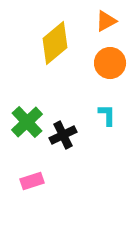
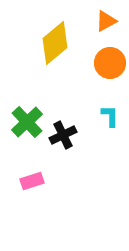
cyan L-shape: moved 3 px right, 1 px down
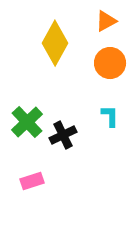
yellow diamond: rotated 21 degrees counterclockwise
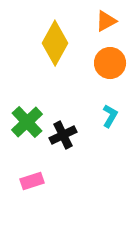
cyan L-shape: rotated 30 degrees clockwise
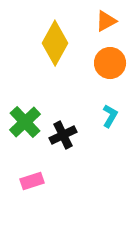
green cross: moved 2 px left
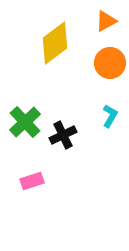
yellow diamond: rotated 24 degrees clockwise
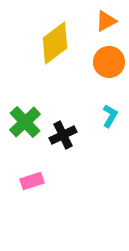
orange circle: moved 1 px left, 1 px up
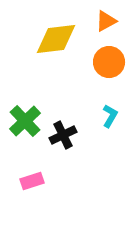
yellow diamond: moved 1 px right, 4 px up; rotated 30 degrees clockwise
green cross: moved 1 px up
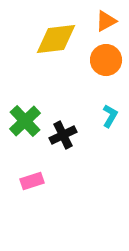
orange circle: moved 3 px left, 2 px up
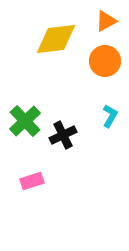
orange circle: moved 1 px left, 1 px down
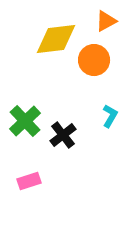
orange circle: moved 11 px left, 1 px up
black cross: rotated 12 degrees counterclockwise
pink rectangle: moved 3 px left
